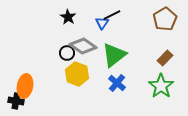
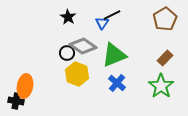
green triangle: rotated 16 degrees clockwise
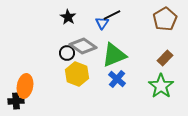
blue cross: moved 4 px up
black cross: rotated 14 degrees counterclockwise
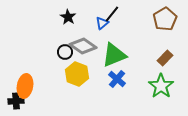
black line: moved 1 px up; rotated 24 degrees counterclockwise
blue triangle: rotated 16 degrees clockwise
black circle: moved 2 px left, 1 px up
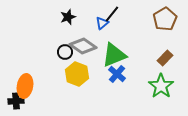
black star: rotated 21 degrees clockwise
blue cross: moved 5 px up
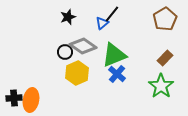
yellow hexagon: moved 1 px up; rotated 15 degrees clockwise
orange ellipse: moved 6 px right, 14 px down
black cross: moved 2 px left, 3 px up
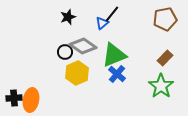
brown pentagon: rotated 20 degrees clockwise
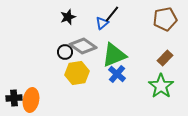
yellow hexagon: rotated 15 degrees clockwise
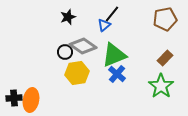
blue triangle: moved 2 px right, 2 px down
